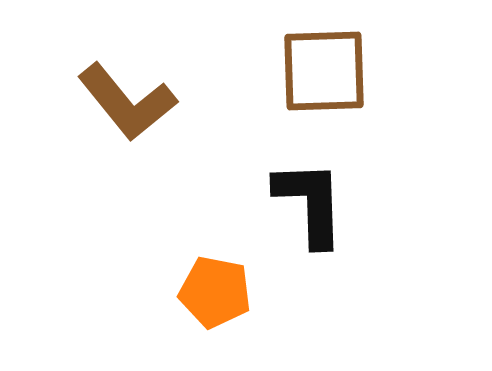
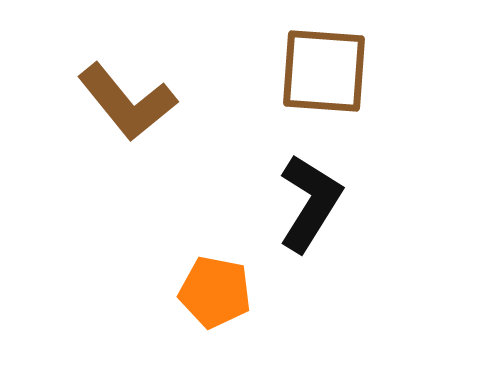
brown square: rotated 6 degrees clockwise
black L-shape: rotated 34 degrees clockwise
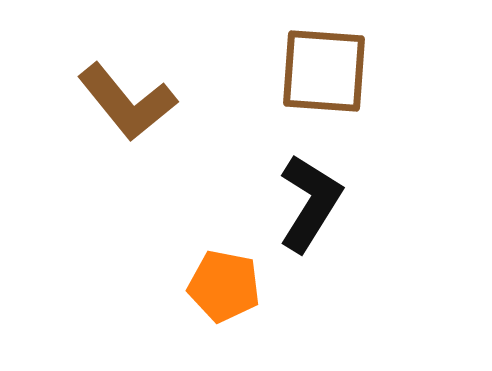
orange pentagon: moved 9 px right, 6 px up
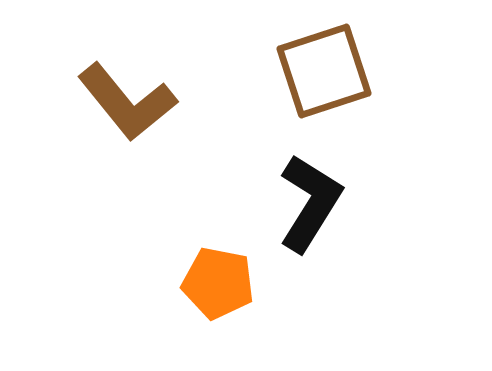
brown square: rotated 22 degrees counterclockwise
orange pentagon: moved 6 px left, 3 px up
